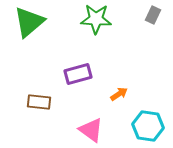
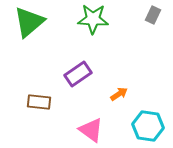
green star: moved 3 px left
purple rectangle: rotated 20 degrees counterclockwise
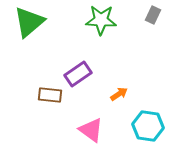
green star: moved 8 px right, 1 px down
brown rectangle: moved 11 px right, 7 px up
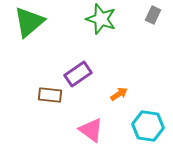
green star: moved 1 px up; rotated 16 degrees clockwise
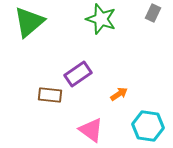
gray rectangle: moved 2 px up
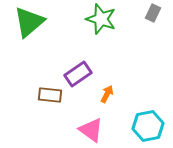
orange arrow: moved 12 px left; rotated 30 degrees counterclockwise
cyan hexagon: rotated 20 degrees counterclockwise
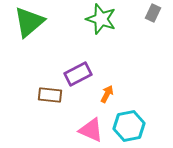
purple rectangle: rotated 8 degrees clockwise
cyan hexagon: moved 19 px left
pink triangle: rotated 12 degrees counterclockwise
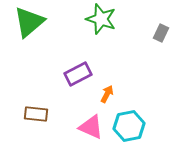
gray rectangle: moved 8 px right, 20 px down
brown rectangle: moved 14 px left, 19 px down
pink triangle: moved 3 px up
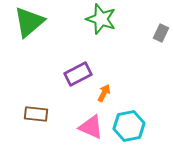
orange arrow: moved 3 px left, 1 px up
